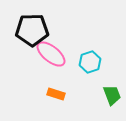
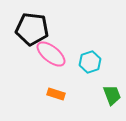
black pentagon: moved 1 px up; rotated 8 degrees clockwise
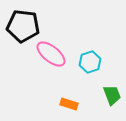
black pentagon: moved 9 px left, 3 px up
orange rectangle: moved 13 px right, 10 px down
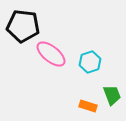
orange rectangle: moved 19 px right, 2 px down
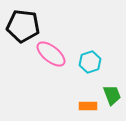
orange rectangle: rotated 18 degrees counterclockwise
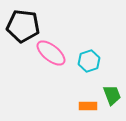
pink ellipse: moved 1 px up
cyan hexagon: moved 1 px left, 1 px up
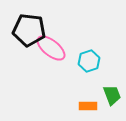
black pentagon: moved 6 px right, 4 px down
pink ellipse: moved 5 px up
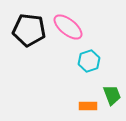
pink ellipse: moved 17 px right, 21 px up
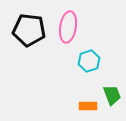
pink ellipse: rotated 60 degrees clockwise
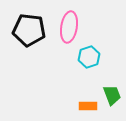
pink ellipse: moved 1 px right
cyan hexagon: moved 4 px up
